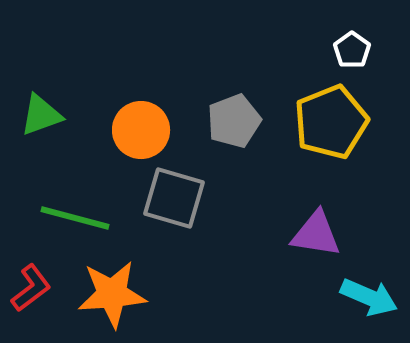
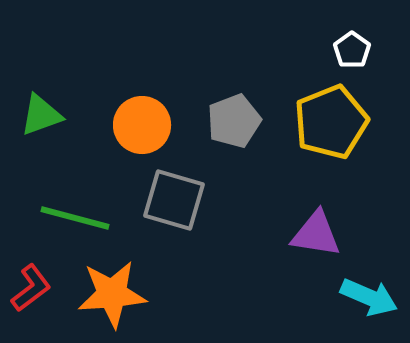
orange circle: moved 1 px right, 5 px up
gray square: moved 2 px down
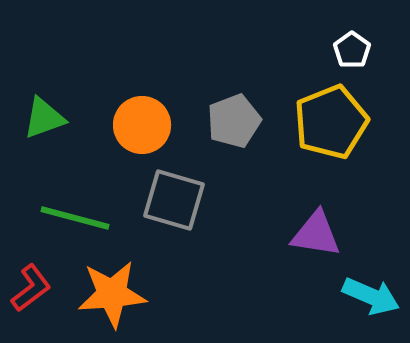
green triangle: moved 3 px right, 3 px down
cyan arrow: moved 2 px right, 1 px up
